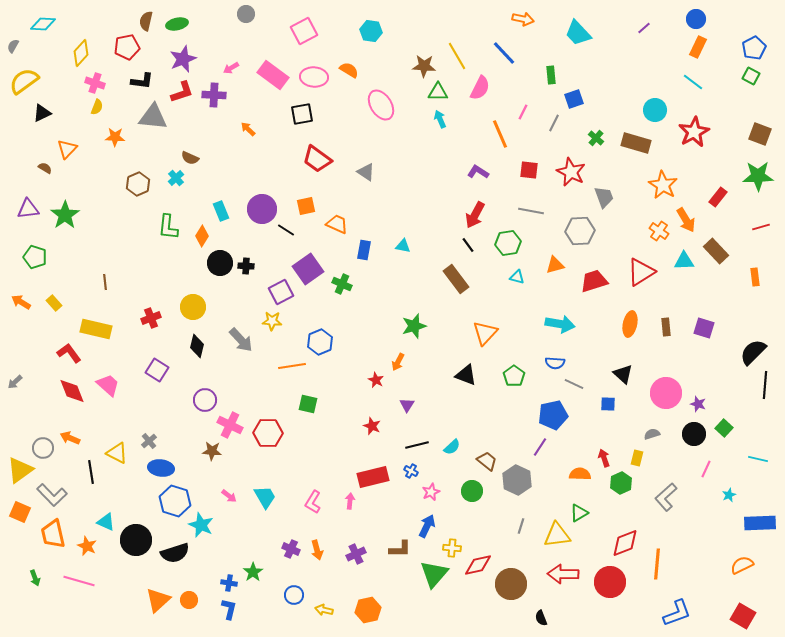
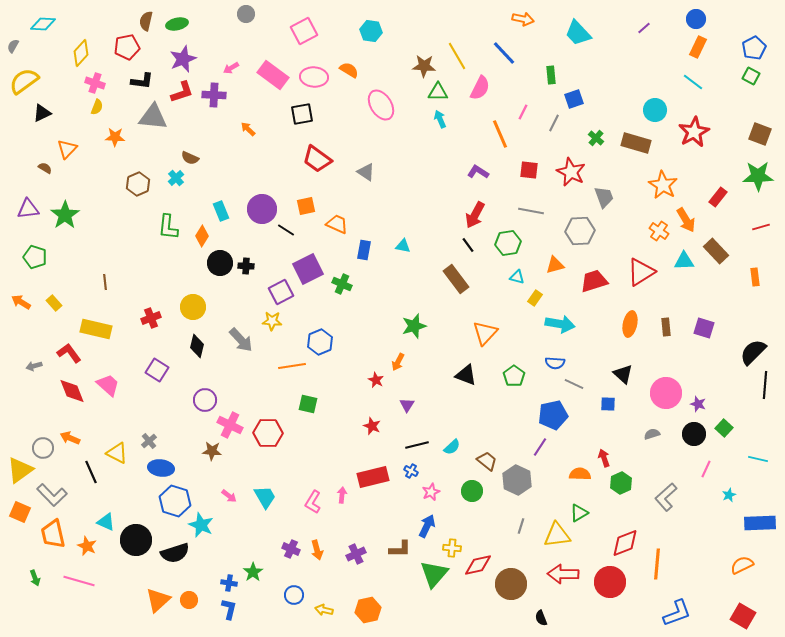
purple square at (308, 269): rotated 8 degrees clockwise
gray arrow at (15, 382): moved 19 px right, 16 px up; rotated 28 degrees clockwise
yellow rectangle at (637, 458): moved 102 px left, 160 px up; rotated 21 degrees clockwise
black line at (91, 472): rotated 15 degrees counterclockwise
pink arrow at (350, 501): moved 8 px left, 6 px up
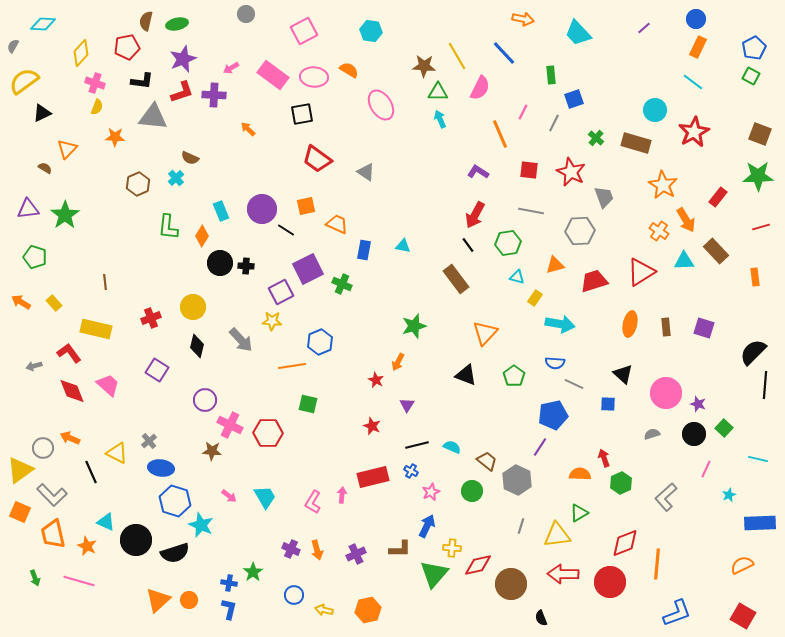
cyan semicircle at (452, 447): rotated 114 degrees counterclockwise
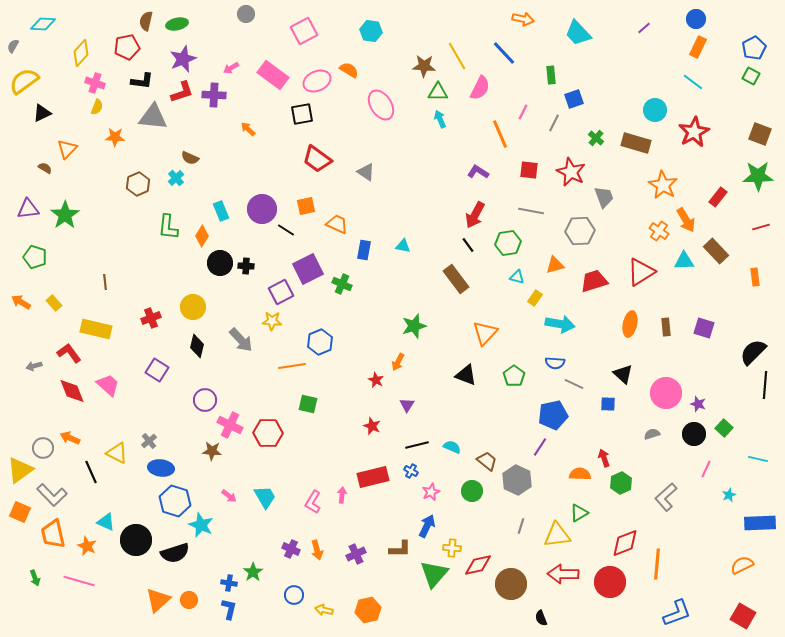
pink ellipse at (314, 77): moved 3 px right, 4 px down; rotated 28 degrees counterclockwise
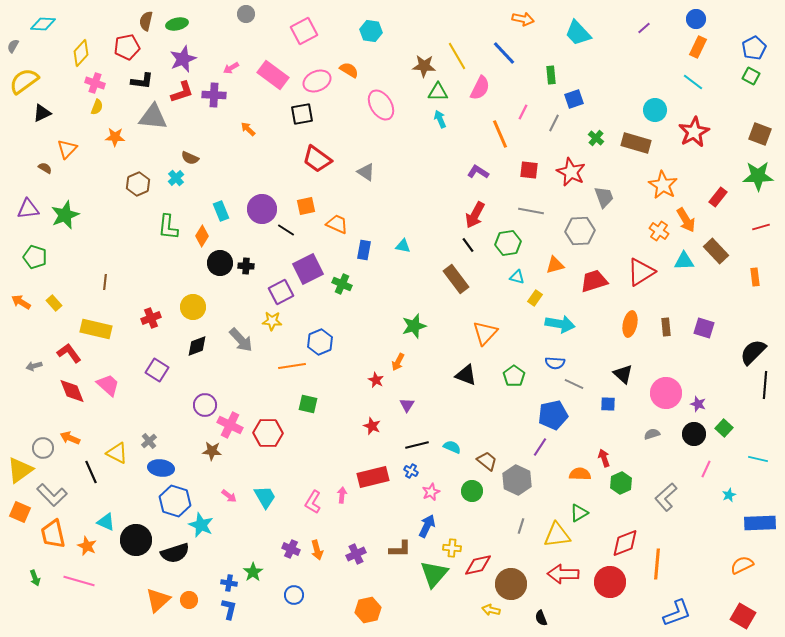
green star at (65, 215): rotated 12 degrees clockwise
brown line at (105, 282): rotated 14 degrees clockwise
black diamond at (197, 346): rotated 55 degrees clockwise
purple circle at (205, 400): moved 5 px down
yellow arrow at (324, 610): moved 167 px right
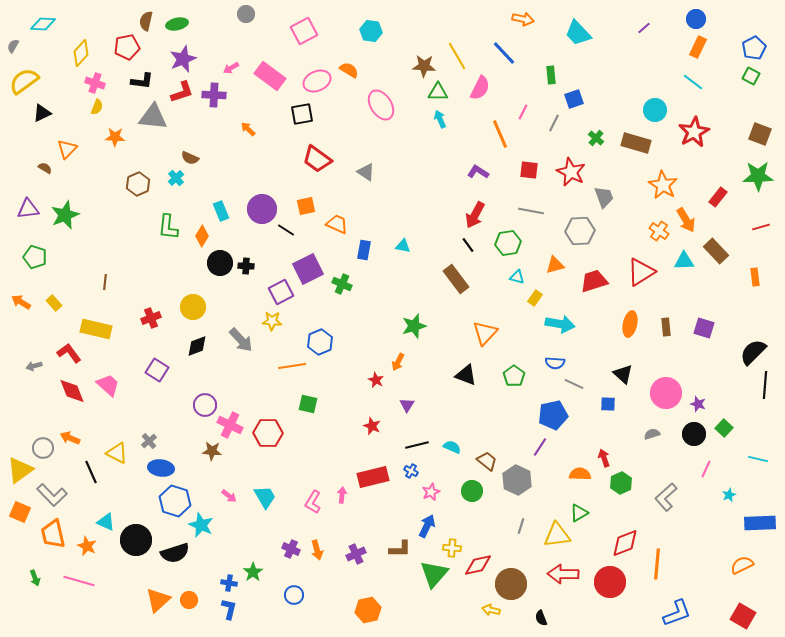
pink rectangle at (273, 75): moved 3 px left, 1 px down
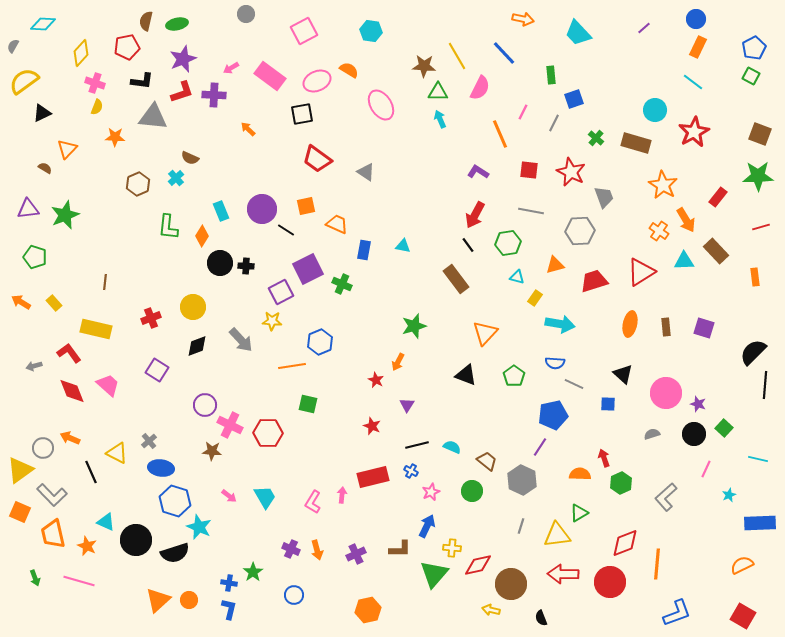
gray hexagon at (517, 480): moved 5 px right
cyan star at (201, 525): moved 2 px left, 2 px down
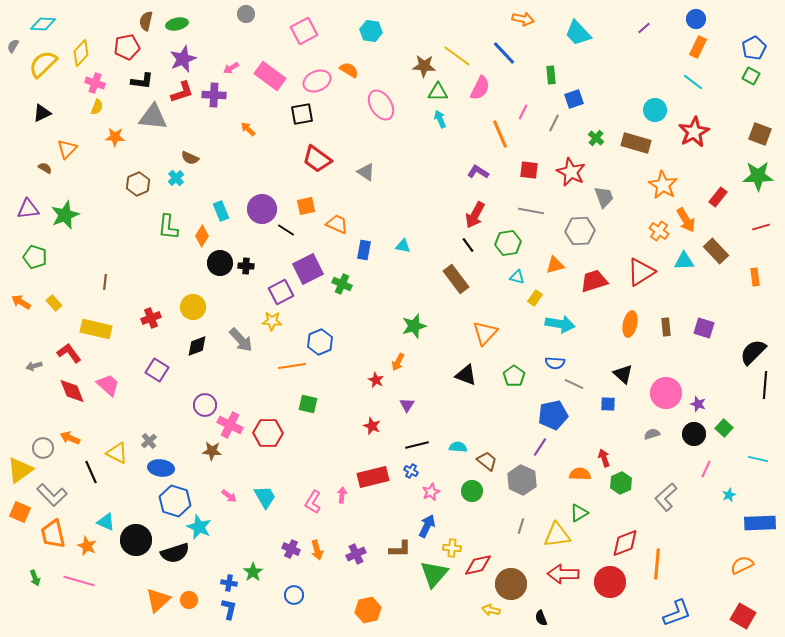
yellow line at (457, 56): rotated 24 degrees counterclockwise
yellow semicircle at (24, 81): moved 19 px right, 17 px up; rotated 8 degrees counterclockwise
cyan semicircle at (452, 447): moved 6 px right; rotated 18 degrees counterclockwise
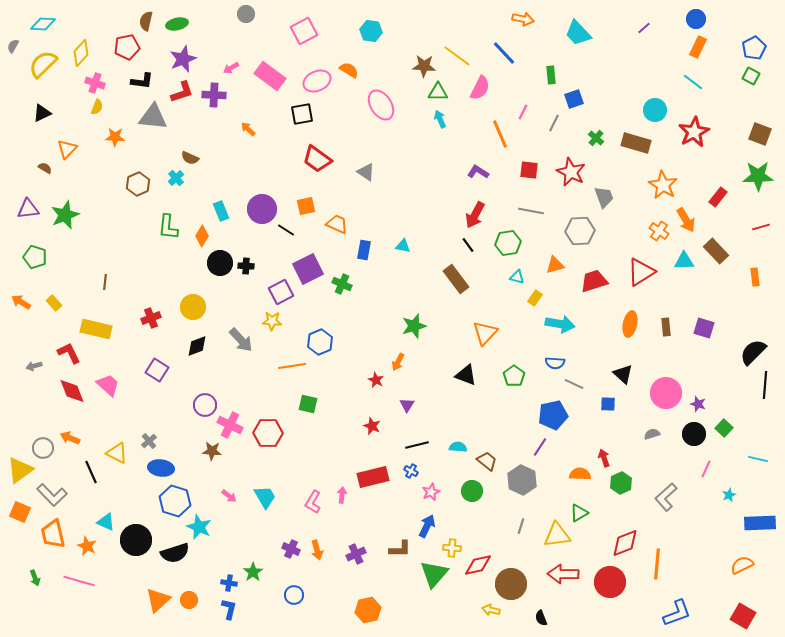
red L-shape at (69, 353): rotated 10 degrees clockwise
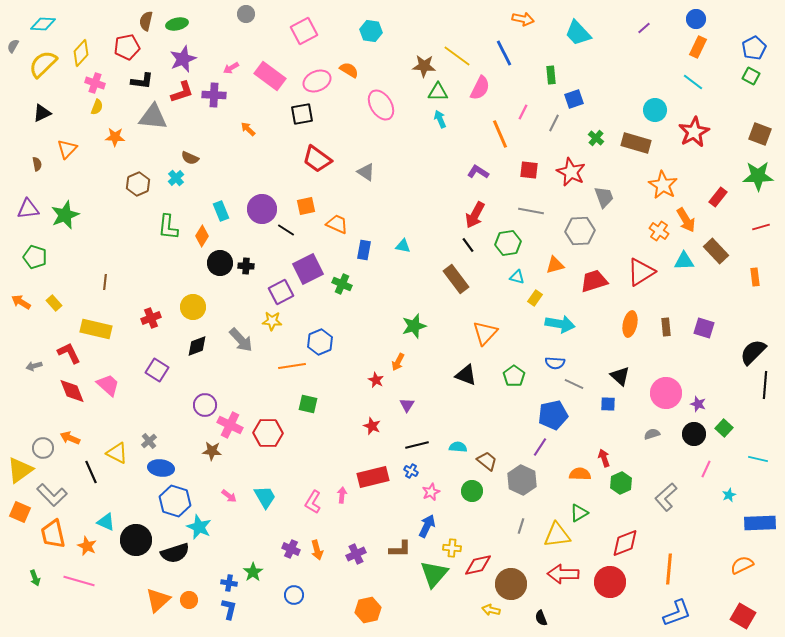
blue line at (504, 53): rotated 16 degrees clockwise
brown semicircle at (45, 168): moved 8 px left, 4 px up; rotated 48 degrees clockwise
black triangle at (623, 374): moved 3 px left, 2 px down
orange line at (657, 564): moved 12 px right, 5 px down
